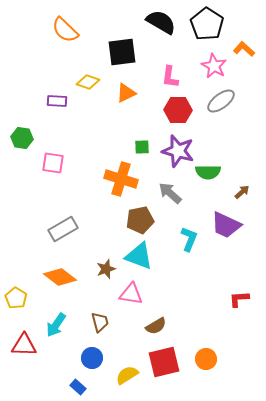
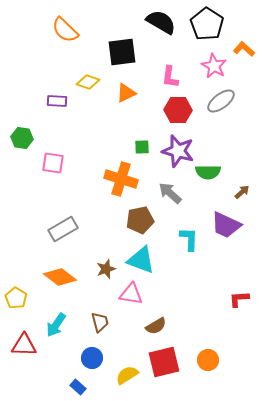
cyan L-shape: rotated 20 degrees counterclockwise
cyan triangle: moved 2 px right, 4 px down
orange circle: moved 2 px right, 1 px down
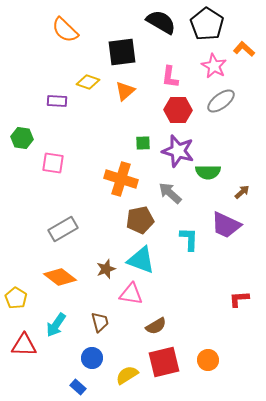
orange triangle: moved 1 px left, 2 px up; rotated 15 degrees counterclockwise
green square: moved 1 px right, 4 px up
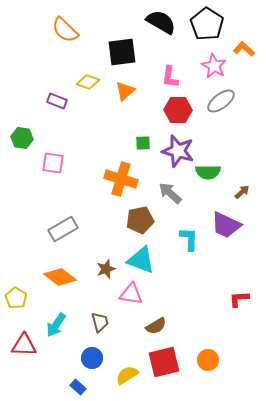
purple rectangle: rotated 18 degrees clockwise
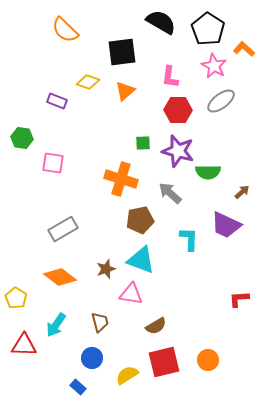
black pentagon: moved 1 px right, 5 px down
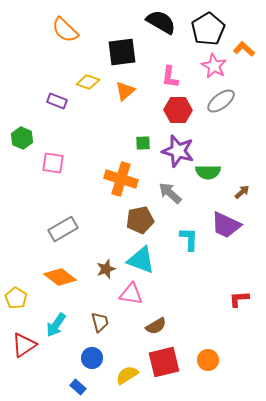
black pentagon: rotated 8 degrees clockwise
green hexagon: rotated 15 degrees clockwise
red triangle: rotated 36 degrees counterclockwise
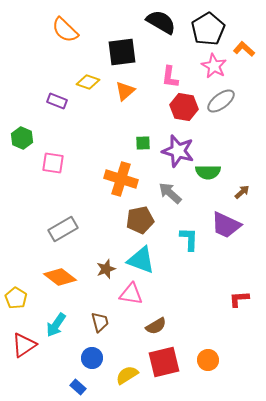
red hexagon: moved 6 px right, 3 px up; rotated 8 degrees clockwise
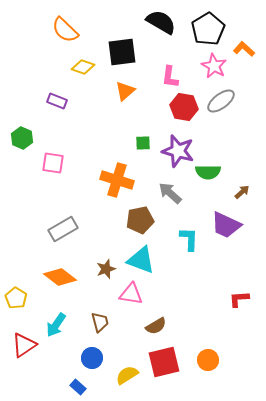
yellow diamond: moved 5 px left, 15 px up
orange cross: moved 4 px left, 1 px down
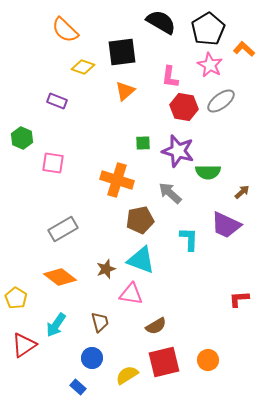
pink star: moved 4 px left, 1 px up
